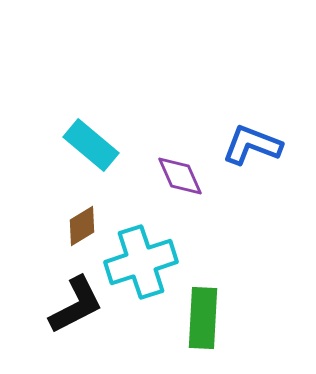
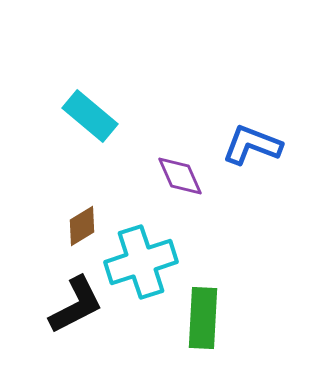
cyan rectangle: moved 1 px left, 29 px up
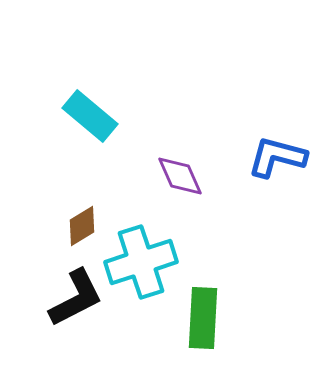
blue L-shape: moved 25 px right, 12 px down; rotated 6 degrees counterclockwise
black L-shape: moved 7 px up
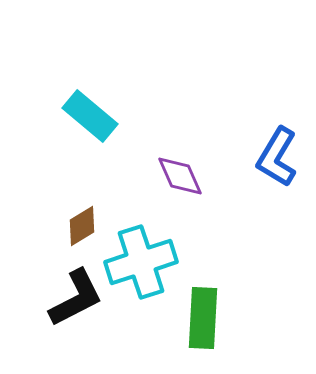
blue L-shape: rotated 74 degrees counterclockwise
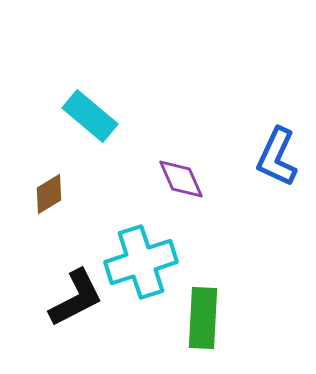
blue L-shape: rotated 6 degrees counterclockwise
purple diamond: moved 1 px right, 3 px down
brown diamond: moved 33 px left, 32 px up
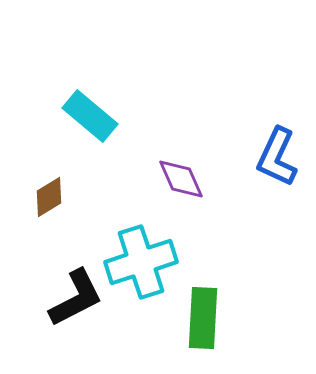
brown diamond: moved 3 px down
